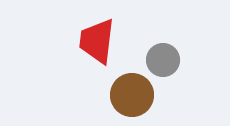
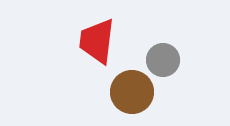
brown circle: moved 3 px up
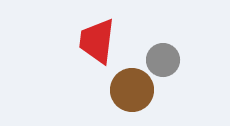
brown circle: moved 2 px up
